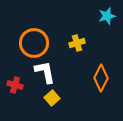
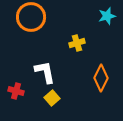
orange circle: moved 3 px left, 26 px up
red cross: moved 1 px right, 6 px down
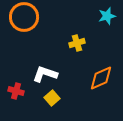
orange circle: moved 7 px left
white L-shape: moved 2 px down; rotated 60 degrees counterclockwise
orange diamond: rotated 40 degrees clockwise
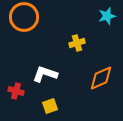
yellow square: moved 2 px left, 8 px down; rotated 21 degrees clockwise
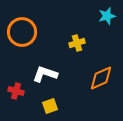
orange circle: moved 2 px left, 15 px down
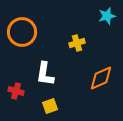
white L-shape: rotated 100 degrees counterclockwise
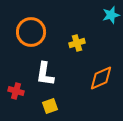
cyan star: moved 4 px right, 1 px up
orange circle: moved 9 px right
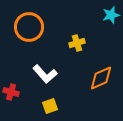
orange circle: moved 2 px left, 5 px up
white L-shape: rotated 50 degrees counterclockwise
red cross: moved 5 px left, 1 px down
